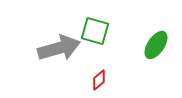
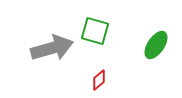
gray arrow: moved 7 px left
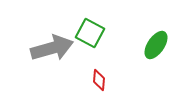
green square: moved 5 px left, 2 px down; rotated 12 degrees clockwise
red diamond: rotated 45 degrees counterclockwise
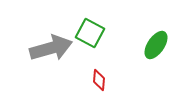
gray arrow: moved 1 px left
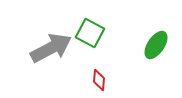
gray arrow: rotated 12 degrees counterclockwise
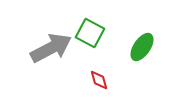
green ellipse: moved 14 px left, 2 px down
red diamond: rotated 20 degrees counterclockwise
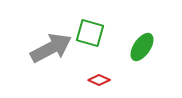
green square: rotated 12 degrees counterclockwise
red diamond: rotated 50 degrees counterclockwise
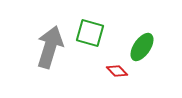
gray arrow: moved 1 px left, 1 px up; rotated 45 degrees counterclockwise
red diamond: moved 18 px right, 9 px up; rotated 20 degrees clockwise
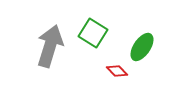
green square: moved 3 px right; rotated 16 degrees clockwise
gray arrow: moved 1 px up
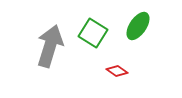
green ellipse: moved 4 px left, 21 px up
red diamond: rotated 10 degrees counterclockwise
